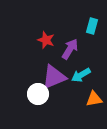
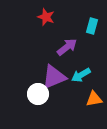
red star: moved 23 px up
purple arrow: moved 3 px left, 2 px up; rotated 20 degrees clockwise
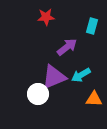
red star: rotated 24 degrees counterclockwise
orange triangle: rotated 12 degrees clockwise
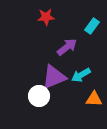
cyan rectangle: rotated 21 degrees clockwise
white circle: moved 1 px right, 2 px down
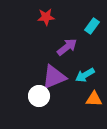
cyan arrow: moved 4 px right
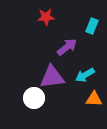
cyan rectangle: rotated 14 degrees counterclockwise
purple triangle: moved 2 px left; rotated 16 degrees clockwise
white circle: moved 5 px left, 2 px down
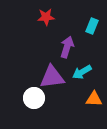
purple arrow: rotated 35 degrees counterclockwise
cyan arrow: moved 3 px left, 3 px up
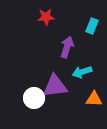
cyan arrow: rotated 12 degrees clockwise
purple triangle: moved 3 px right, 9 px down
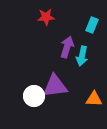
cyan rectangle: moved 1 px up
cyan arrow: moved 16 px up; rotated 60 degrees counterclockwise
white circle: moved 2 px up
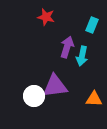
red star: rotated 18 degrees clockwise
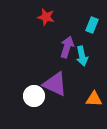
cyan arrow: rotated 24 degrees counterclockwise
purple triangle: moved 2 px up; rotated 32 degrees clockwise
